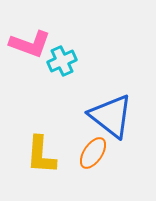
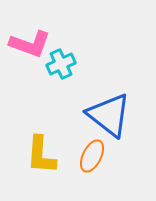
cyan cross: moved 1 px left, 3 px down
blue triangle: moved 2 px left, 1 px up
orange ellipse: moved 1 px left, 3 px down; rotated 8 degrees counterclockwise
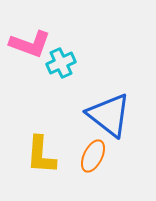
cyan cross: moved 1 px up
orange ellipse: moved 1 px right
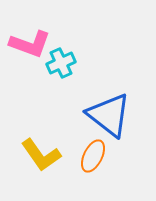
yellow L-shape: rotated 39 degrees counterclockwise
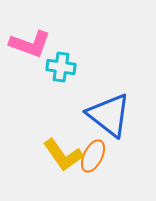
cyan cross: moved 4 px down; rotated 32 degrees clockwise
yellow L-shape: moved 22 px right
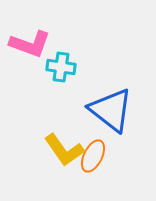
blue triangle: moved 2 px right, 5 px up
yellow L-shape: moved 1 px right, 5 px up
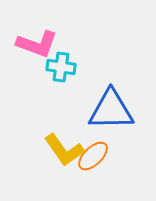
pink L-shape: moved 7 px right
blue triangle: rotated 39 degrees counterclockwise
orange ellipse: rotated 20 degrees clockwise
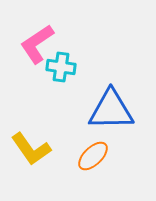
pink L-shape: rotated 126 degrees clockwise
yellow L-shape: moved 33 px left, 1 px up
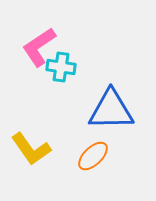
pink L-shape: moved 2 px right, 3 px down
